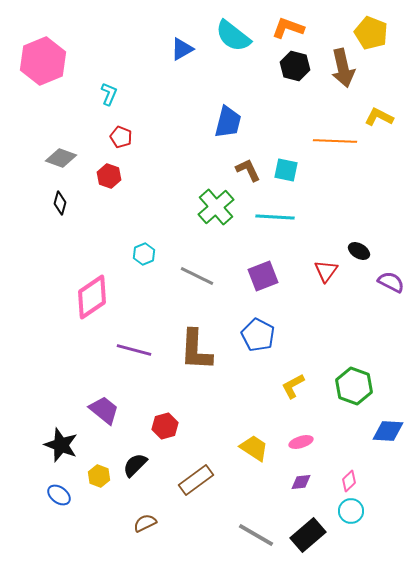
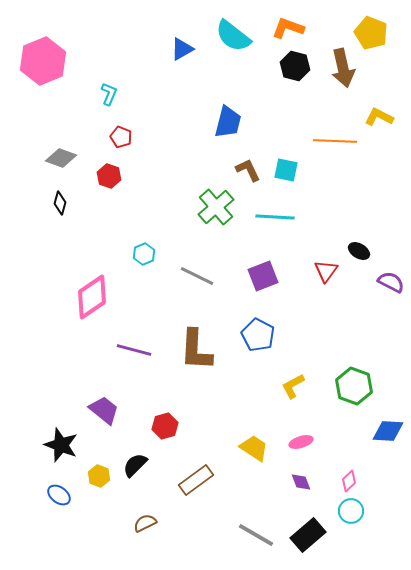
purple diamond at (301, 482): rotated 75 degrees clockwise
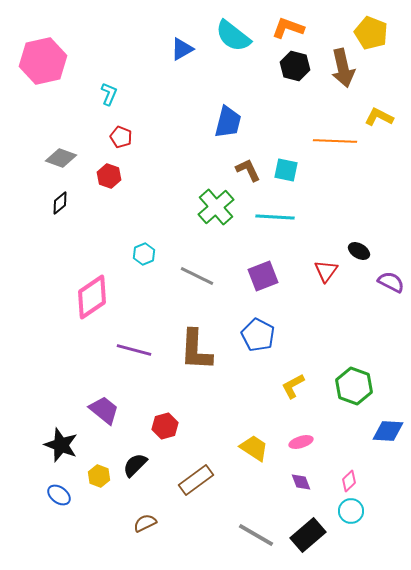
pink hexagon at (43, 61): rotated 9 degrees clockwise
black diamond at (60, 203): rotated 35 degrees clockwise
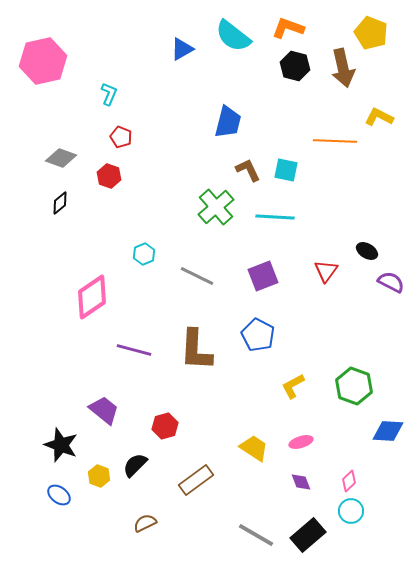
black ellipse at (359, 251): moved 8 px right
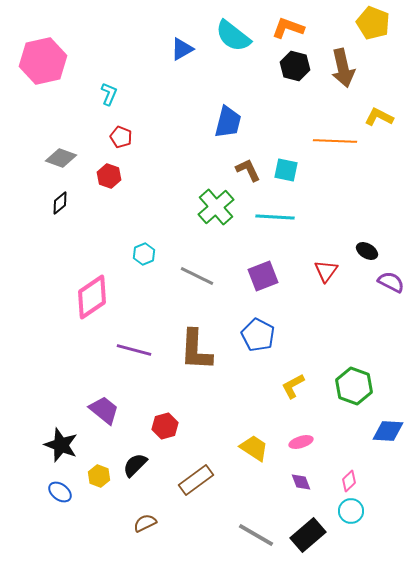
yellow pentagon at (371, 33): moved 2 px right, 10 px up
blue ellipse at (59, 495): moved 1 px right, 3 px up
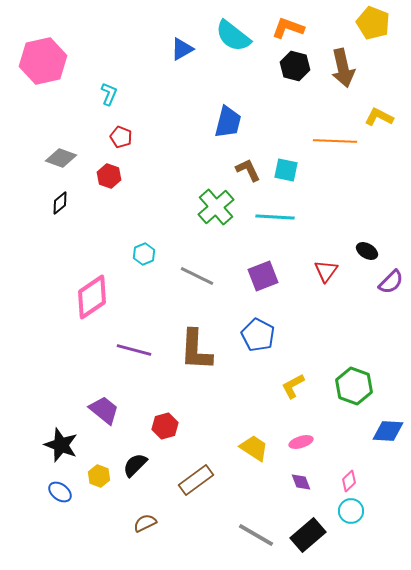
purple semicircle at (391, 282): rotated 108 degrees clockwise
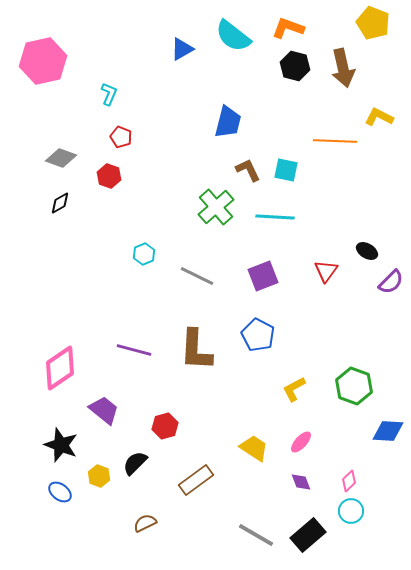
black diamond at (60, 203): rotated 10 degrees clockwise
pink diamond at (92, 297): moved 32 px left, 71 px down
yellow L-shape at (293, 386): moved 1 px right, 3 px down
pink ellipse at (301, 442): rotated 30 degrees counterclockwise
black semicircle at (135, 465): moved 2 px up
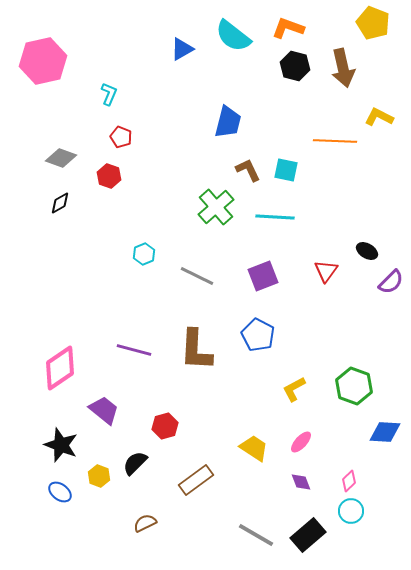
blue diamond at (388, 431): moved 3 px left, 1 px down
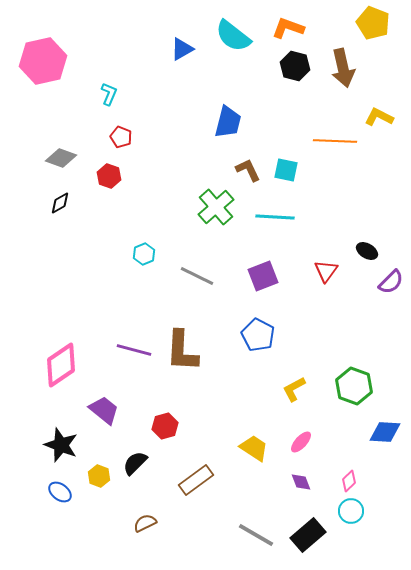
brown L-shape at (196, 350): moved 14 px left, 1 px down
pink diamond at (60, 368): moved 1 px right, 3 px up
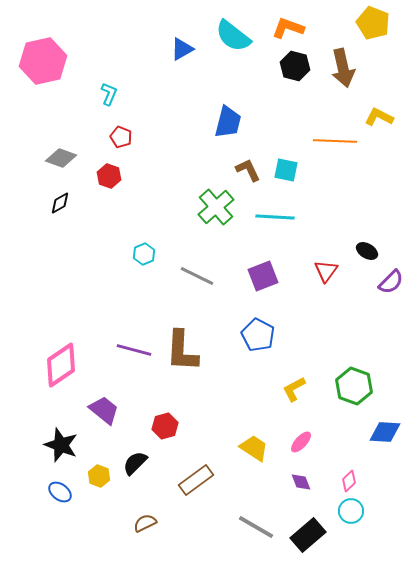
gray line at (256, 535): moved 8 px up
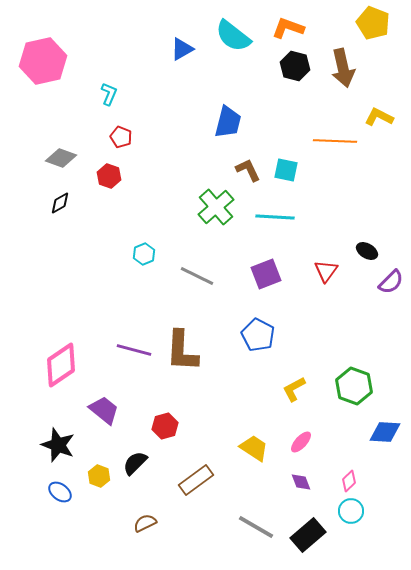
purple square at (263, 276): moved 3 px right, 2 px up
black star at (61, 445): moved 3 px left
